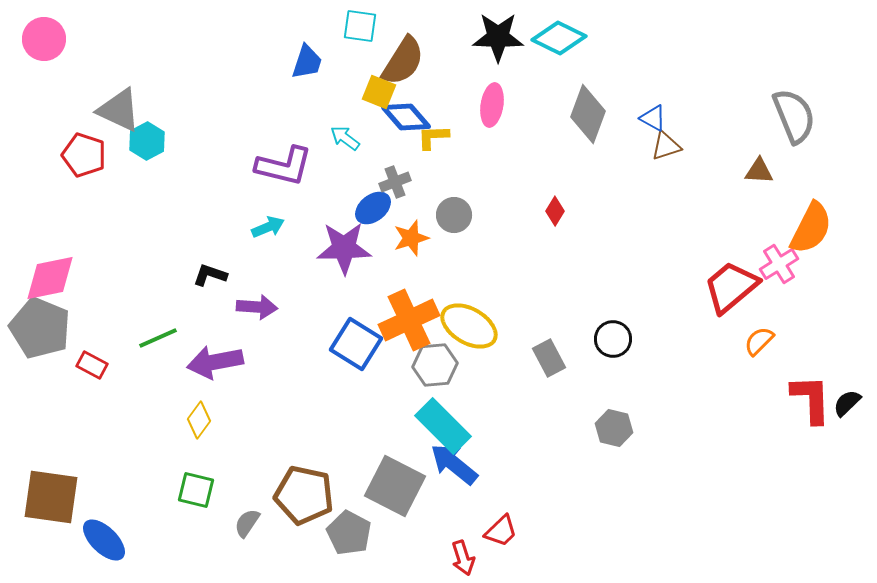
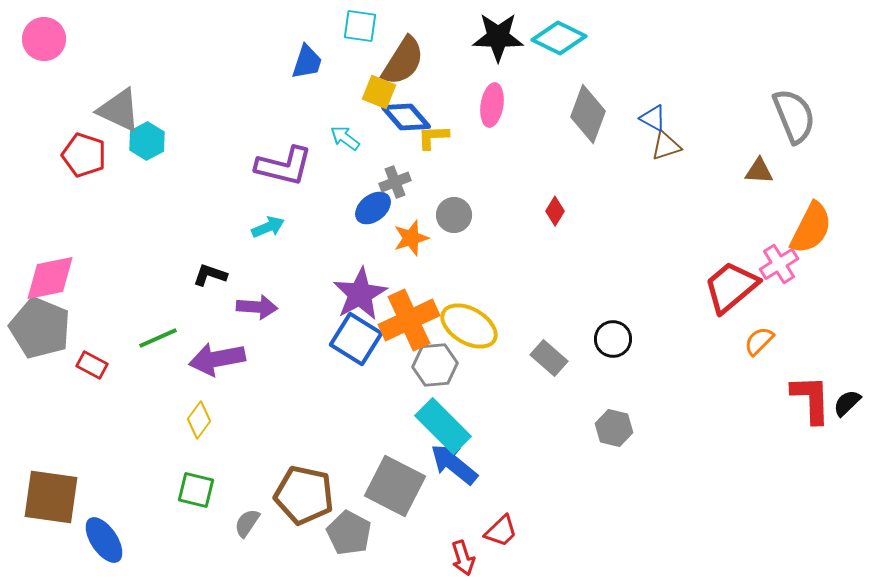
purple star at (344, 248): moved 16 px right, 46 px down; rotated 28 degrees counterclockwise
blue square at (356, 344): moved 5 px up
gray rectangle at (549, 358): rotated 21 degrees counterclockwise
purple arrow at (215, 362): moved 2 px right, 3 px up
blue ellipse at (104, 540): rotated 12 degrees clockwise
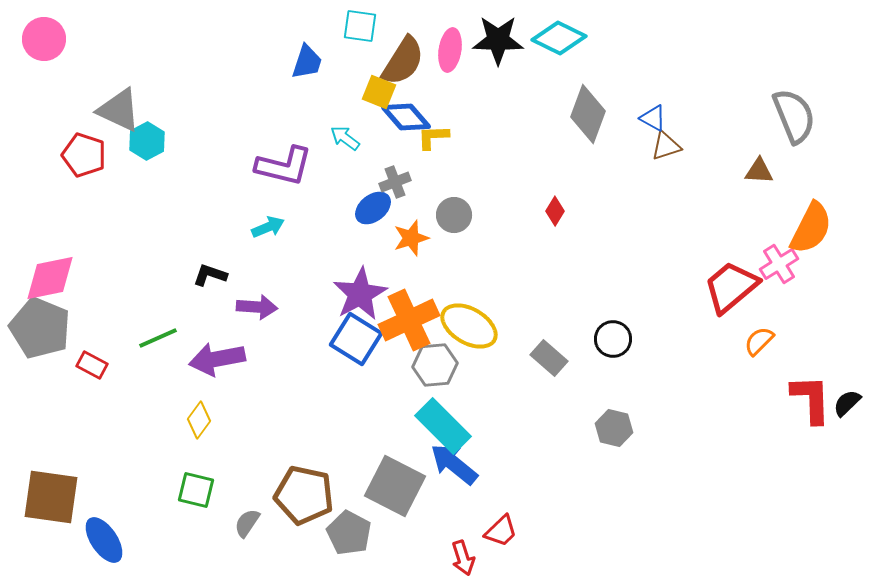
black star at (498, 37): moved 3 px down
pink ellipse at (492, 105): moved 42 px left, 55 px up
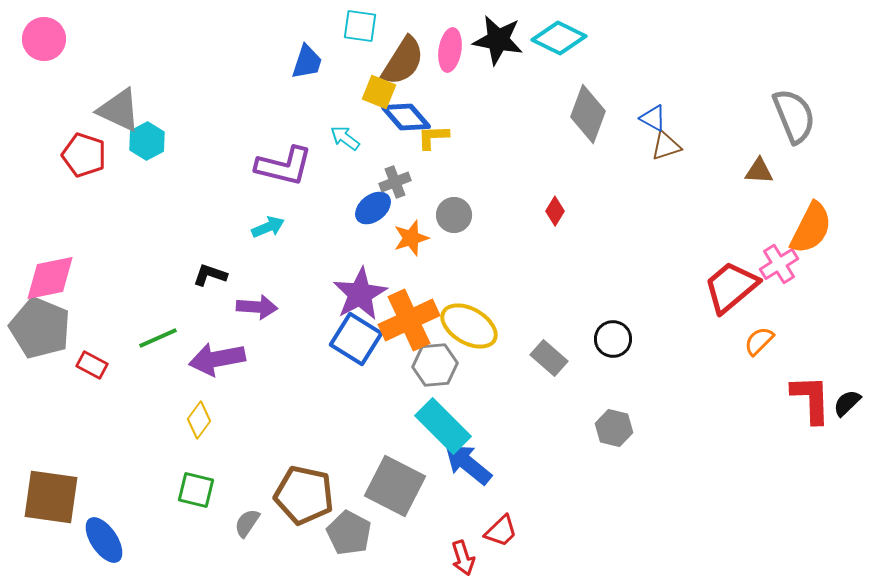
black star at (498, 40): rotated 9 degrees clockwise
blue arrow at (454, 464): moved 14 px right
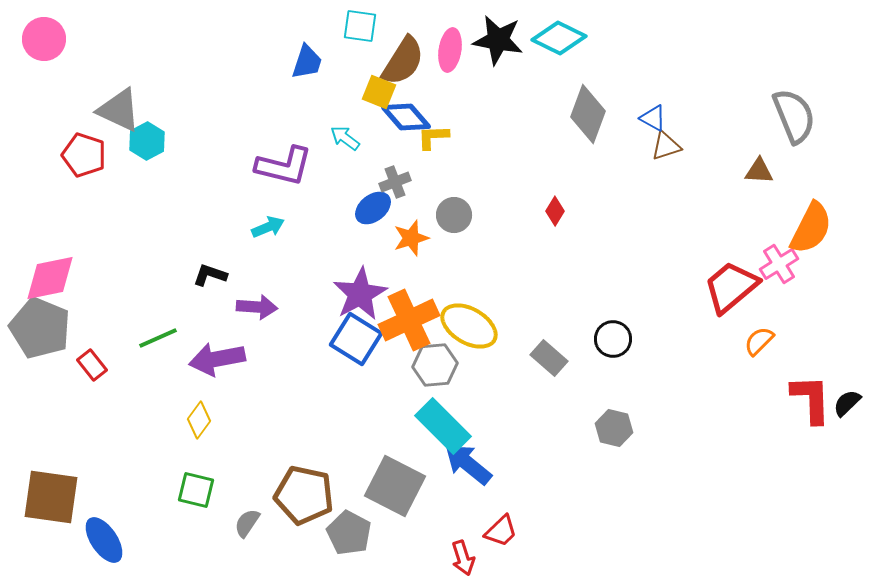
red rectangle at (92, 365): rotated 24 degrees clockwise
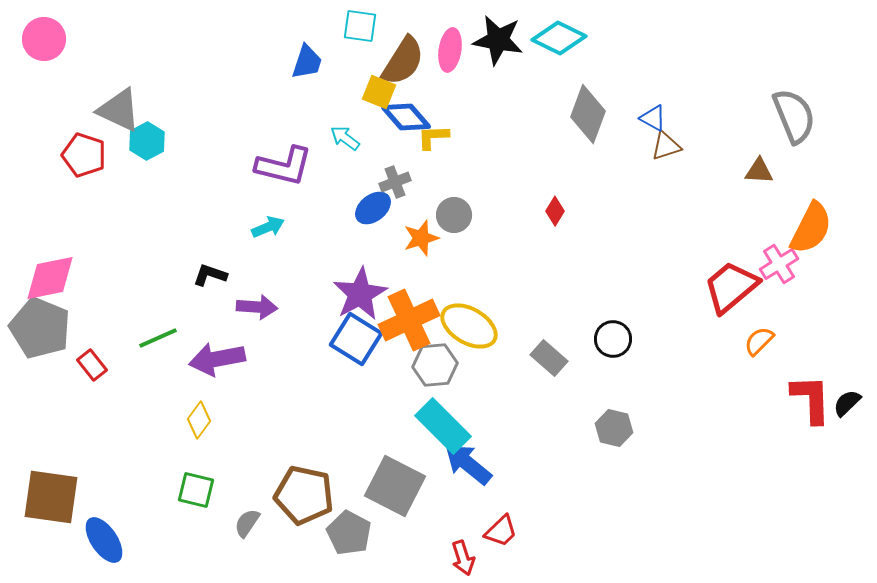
orange star at (411, 238): moved 10 px right
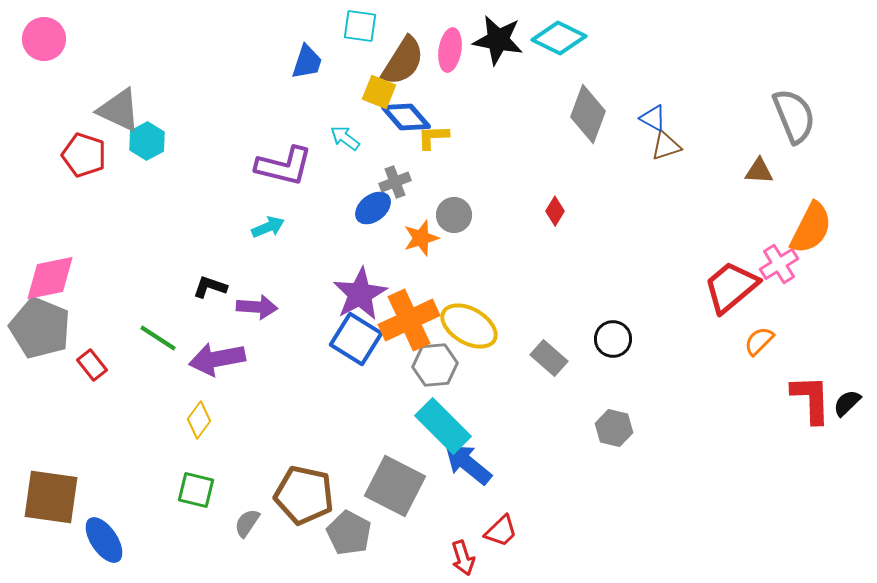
black L-shape at (210, 275): moved 12 px down
green line at (158, 338): rotated 57 degrees clockwise
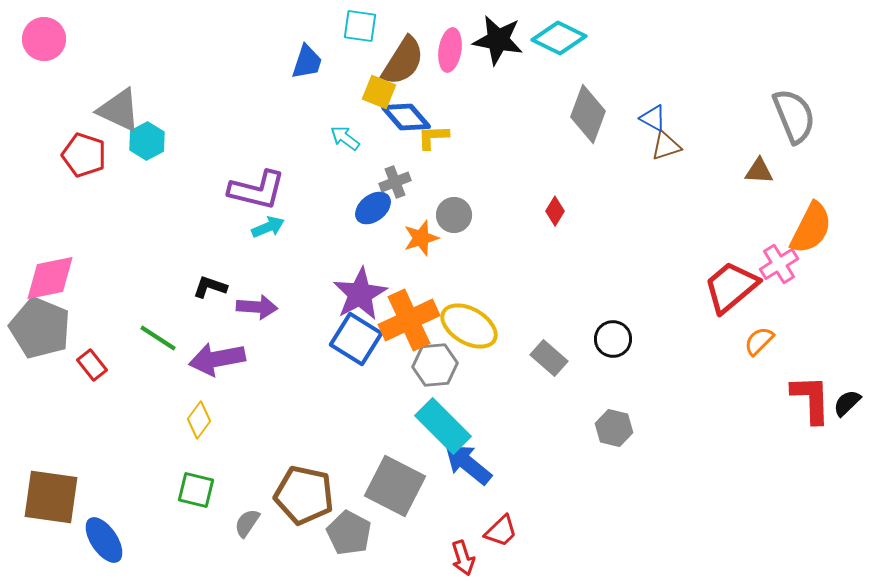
purple L-shape at (284, 166): moved 27 px left, 24 px down
